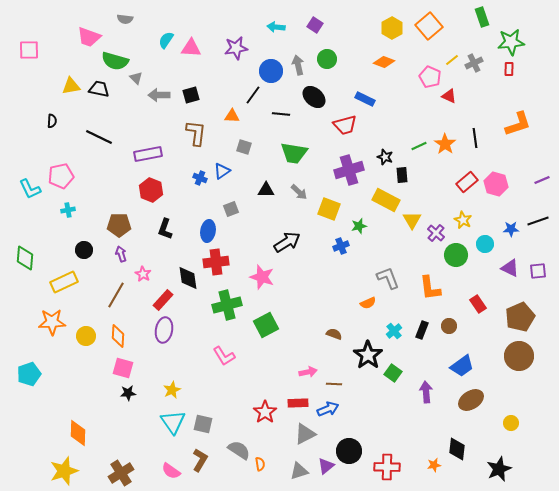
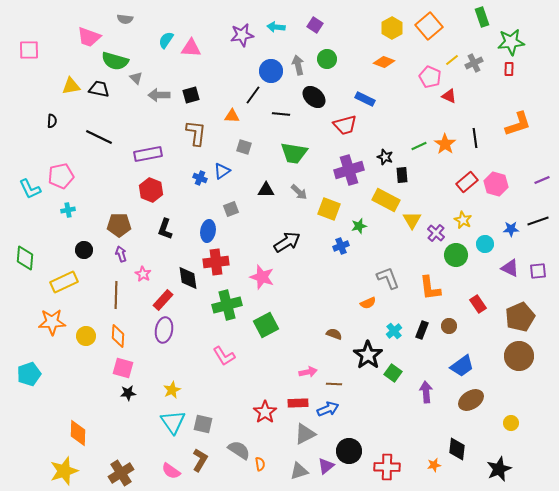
purple star at (236, 48): moved 6 px right, 13 px up
brown line at (116, 295): rotated 28 degrees counterclockwise
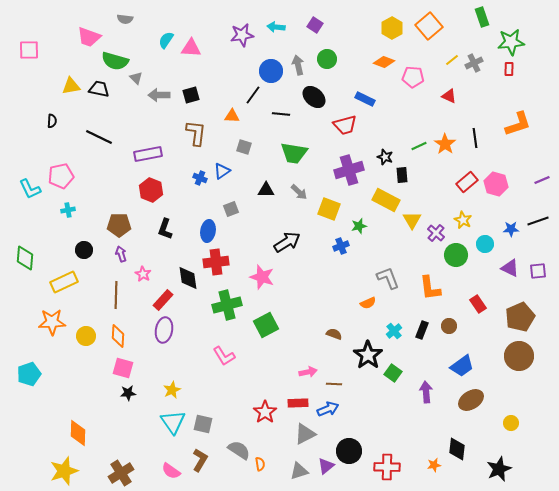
pink pentagon at (430, 77): moved 17 px left; rotated 20 degrees counterclockwise
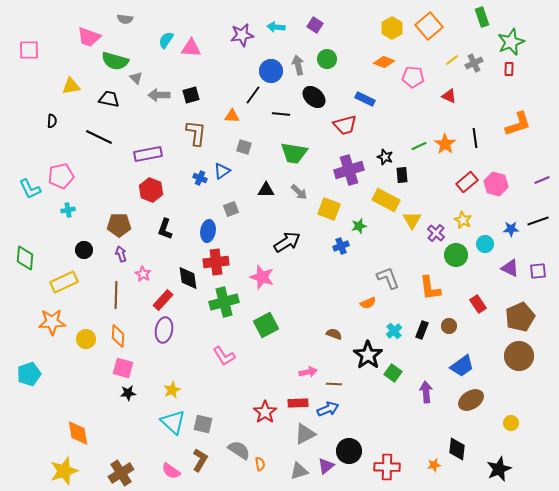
green star at (511, 42): rotated 16 degrees counterclockwise
black trapezoid at (99, 89): moved 10 px right, 10 px down
green cross at (227, 305): moved 3 px left, 3 px up
yellow circle at (86, 336): moved 3 px down
cyan triangle at (173, 422): rotated 12 degrees counterclockwise
orange diamond at (78, 433): rotated 12 degrees counterclockwise
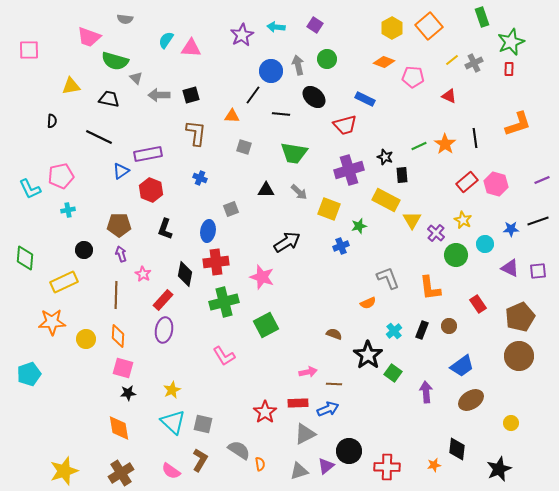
purple star at (242, 35): rotated 20 degrees counterclockwise
blue triangle at (222, 171): moved 101 px left
black diamond at (188, 278): moved 3 px left, 4 px up; rotated 20 degrees clockwise
orange diamond at (78, 433): moved 41 px right, 5 px up
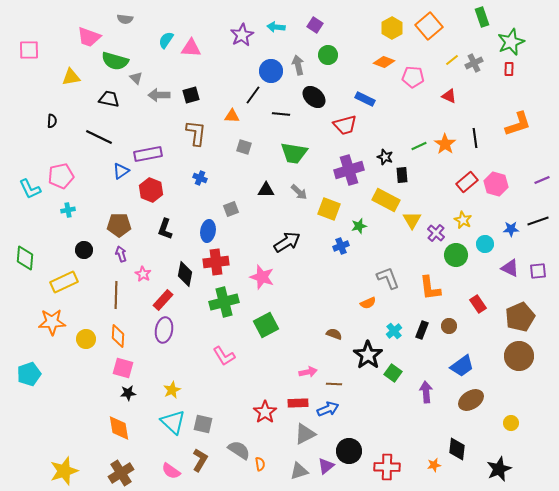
green circle at (327, 59): moved 1 px right, 4 px up
yellow triangle at (71, 86): moved 9 px up
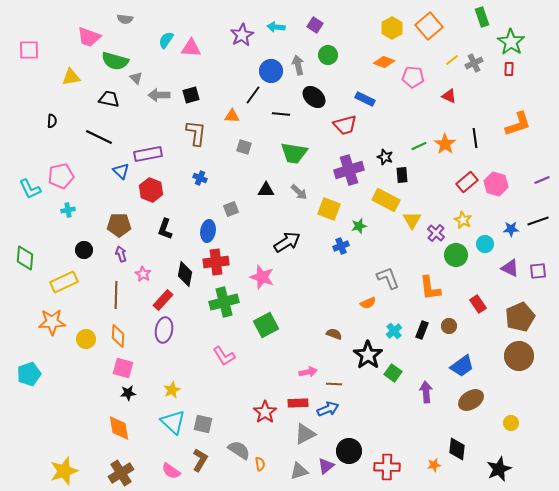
green star at (511, 42): rotated 16 degrees counterclockwise
blue triangle at (121, 171): rotated 42 degrees counterclockwise
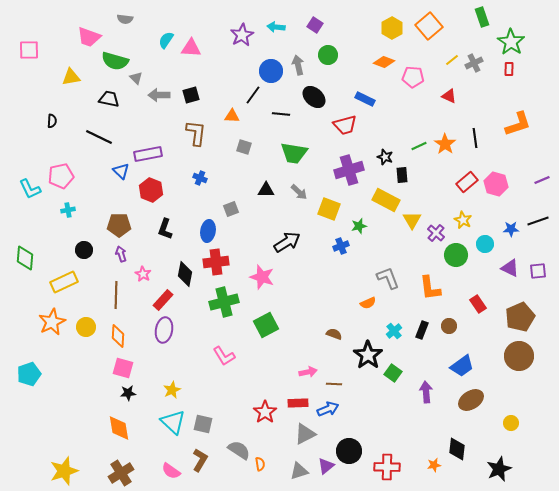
orange star at (52, 322): rotated 24 degrees counterclockwise
yellow circle at (86, 339): moved 12 px up
